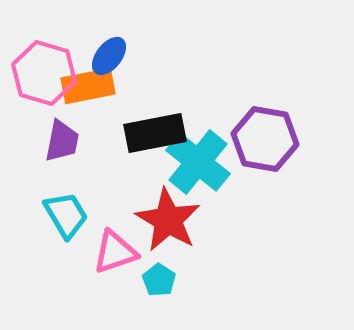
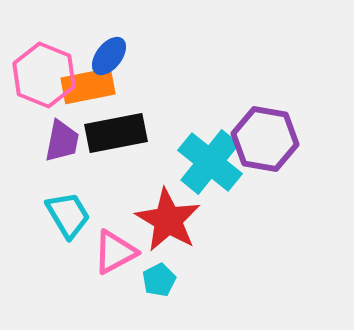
pink hexagon: moved 2 px down; rotated 6 degrees clockwise
black rectangle: moved 39 px left
cyan cross: moved 12 px right
cyan trapezoid: moved 2 px right
pink triangle: rotated 9 degrees counterclockwise
cyan pentagon: rotated 12 degrees clockwise
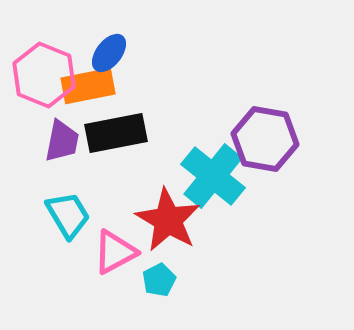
blue ellipse: moved 3 px up
cyan cross: moved 3 px right, 14 px down
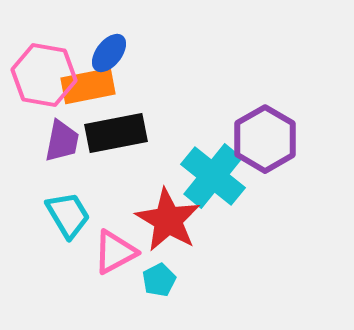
pink hexagon: rotated 12 degrees counterclockwise
purple hexagon: rotated 20 degrees clockwise
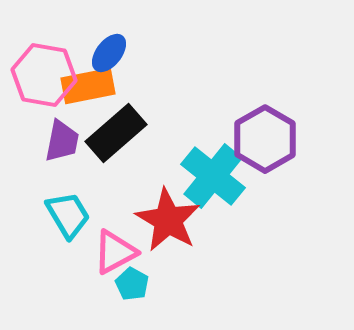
black rectangle: rotated 30 degrees counterclockwise
cyan pentagon: moved 27 px left, 4 px down; rotated 16 degrees counterclockwise
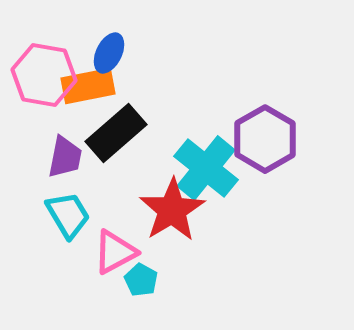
blue ellipse: rotated 12 degrees counterclockwise
purple trapezoid: moved 3 px right, 16 px down
cyan cross: moved 7 px left, 8 px up
red star: moved 4 px right, 10 px up; rotated 10 degrees clockwise
cyan pentagon: moved 9 px right, 4 px up
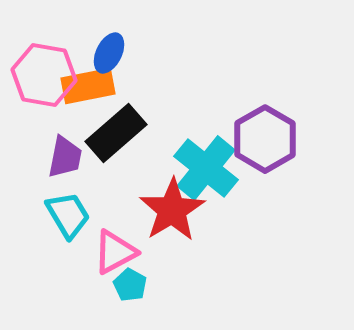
cyan pentagon: moved 11 px left, 5 px down
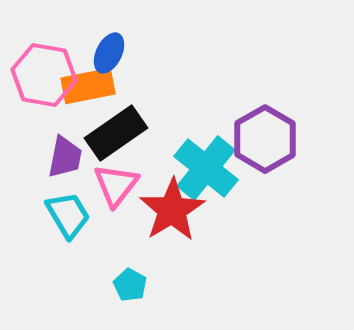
black rectangle: rotated 6 degrees clockwise
pink triangle: moved 1 px right, 67 px up; rotated 24 degrees counterclockwise
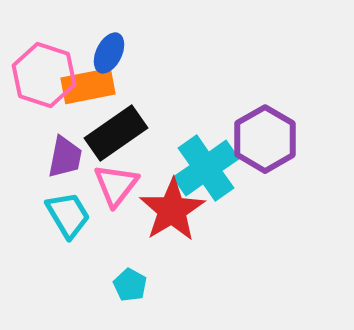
pink hexagon: rotated 8 degrees clockwise
cyan cross: rotated 16 degrees clockwise
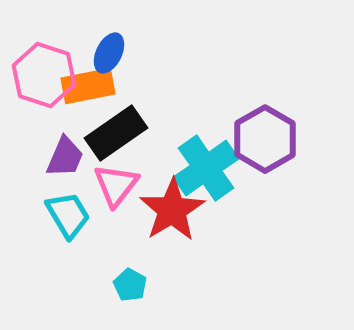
purple trapezoid: rotated 12 degrees clockwise
